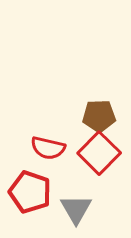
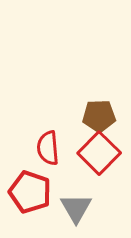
red semicircle: rotated 72 degrees clockwise
gray triangle: moved 1 px up
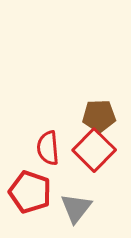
red square: moved 5 px left, 3 px up
gray triangle: rotated 8 degrees clockwise
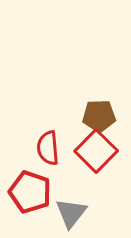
red square: moved 2 px right, 1 px down
gray triangle: moved 5 px left, 5 px down
